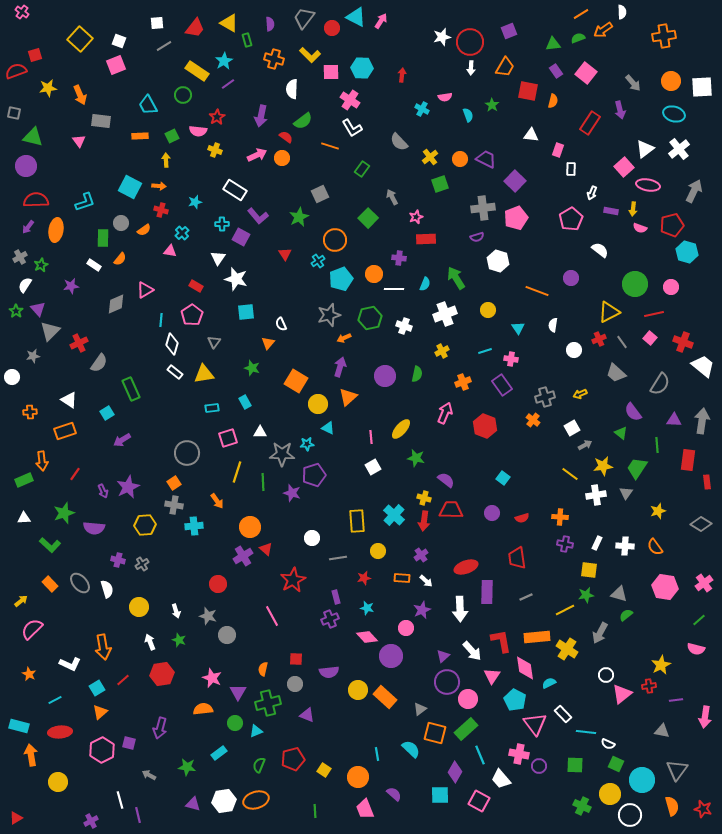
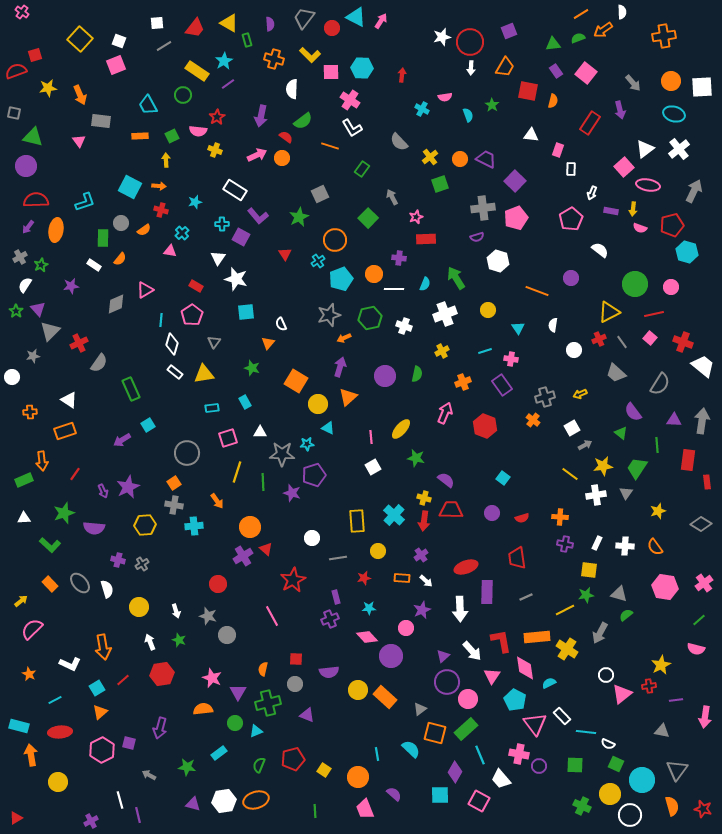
cyan square at (107, 413): moved 41 px right, 12 px down
cyan star at (367, 608): moved 2 px right; rotated 16 degrees counterclockwise
white rectangle at (563, 714): moved 1 px left, 2 px down
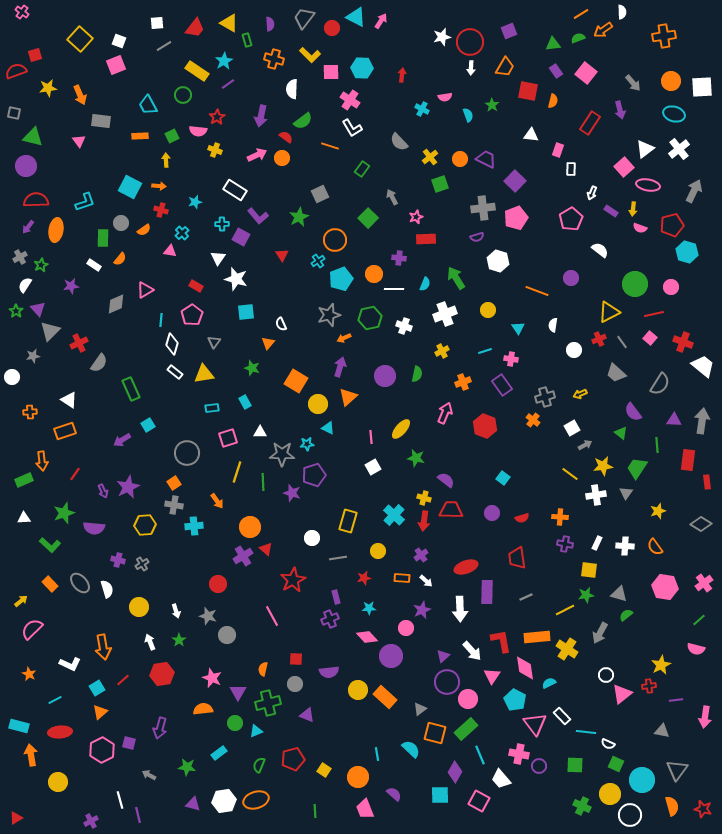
purple rectangle at (611, 211): rotated 24 degrees clockwise
red triangle at (285, 254): moved 3 px left, 1 px down
yellow rectangle at (357, 521): moved 9 px left; rotated 20 degrees clockwise
green star at (179, 640): rotated 16 degrees clockwise
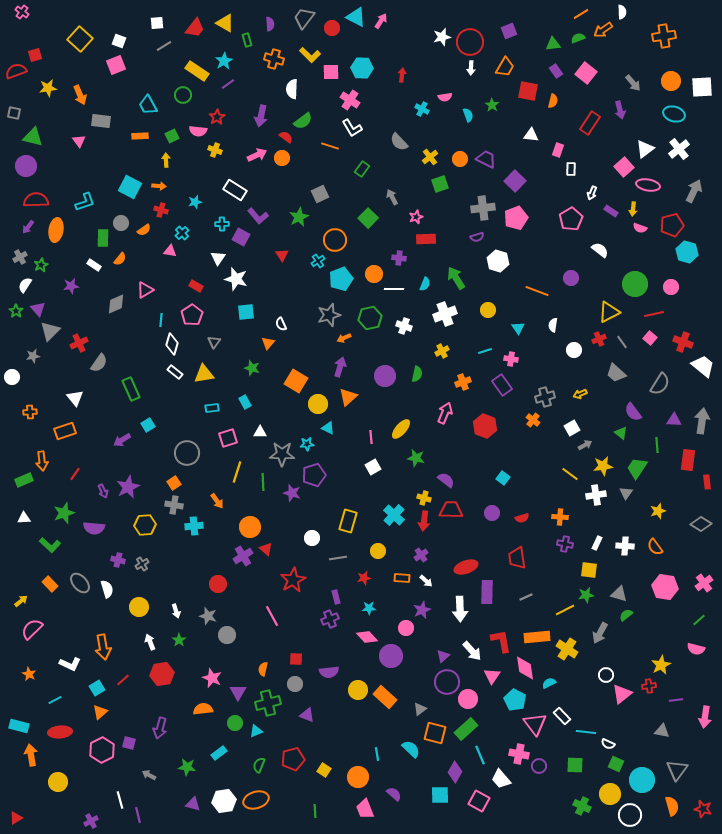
yellow triangle at (229, 23): moved 4 px left
white triangle at (69, 400): moved 6 px right, 2 px up; rotated 18 degrees clockwise
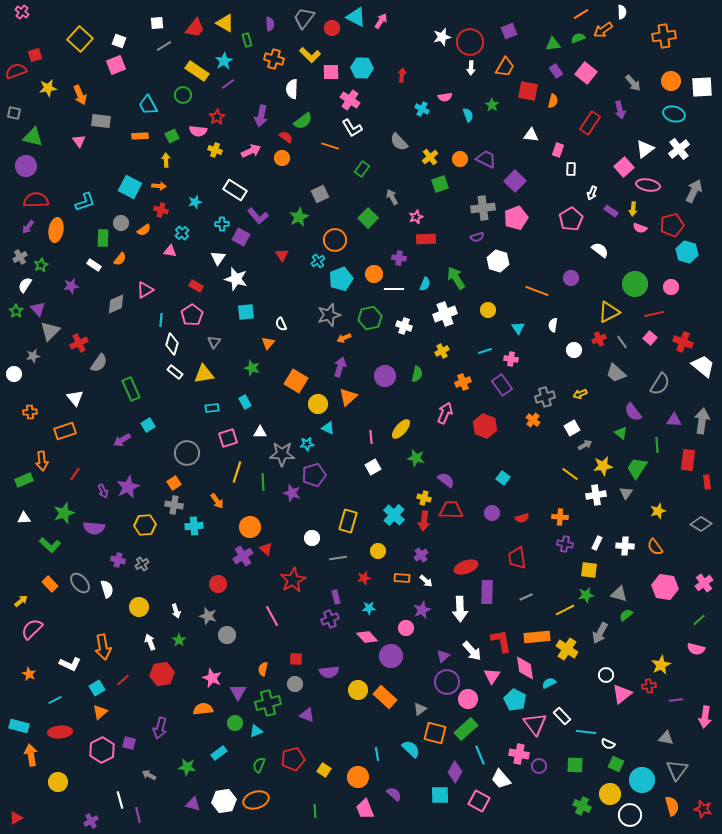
pink arrow at (257, 155): moved 6 px left, 4 px up
white circle at (12, 377): moved 2 px right, 3 px up
gray triangle at (662, 731): moved 4 px right, 7 px down
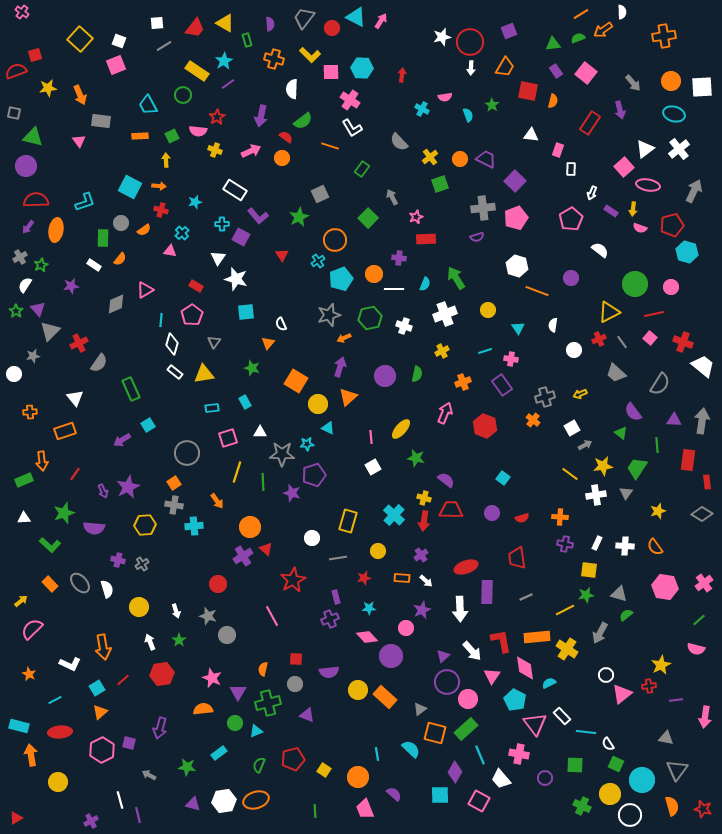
white hexagon at (498, 261): moved 19 px right, 5 px down
gray diamond at (701, 524): moved 1 px right, 10 px up
white semicircle at (608, 744): rotated 32 degrees clockwise
purple circle at (539, 766): moved 6 px right, 12 px down
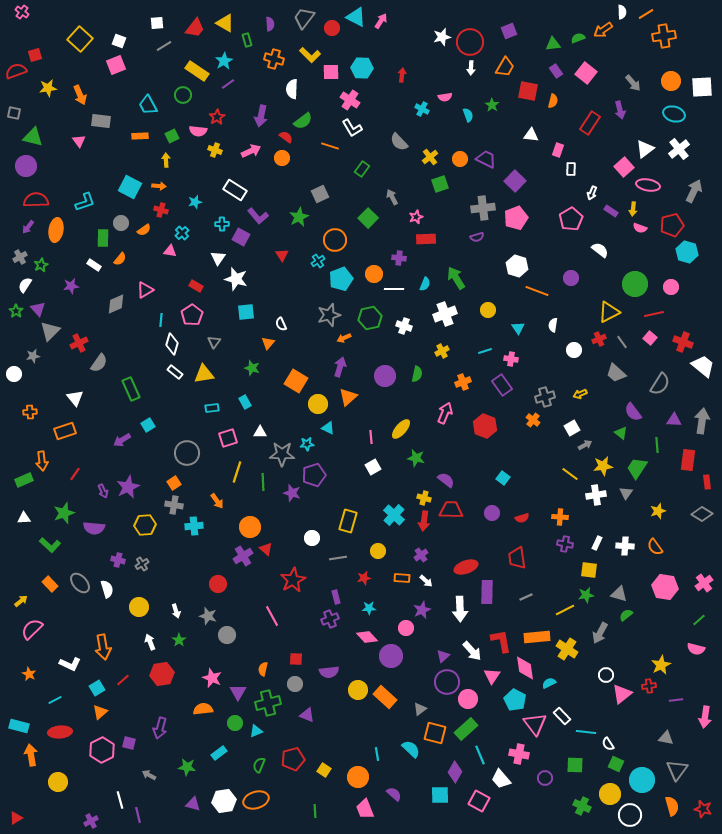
orange line at (581, 14): moved 65 px right
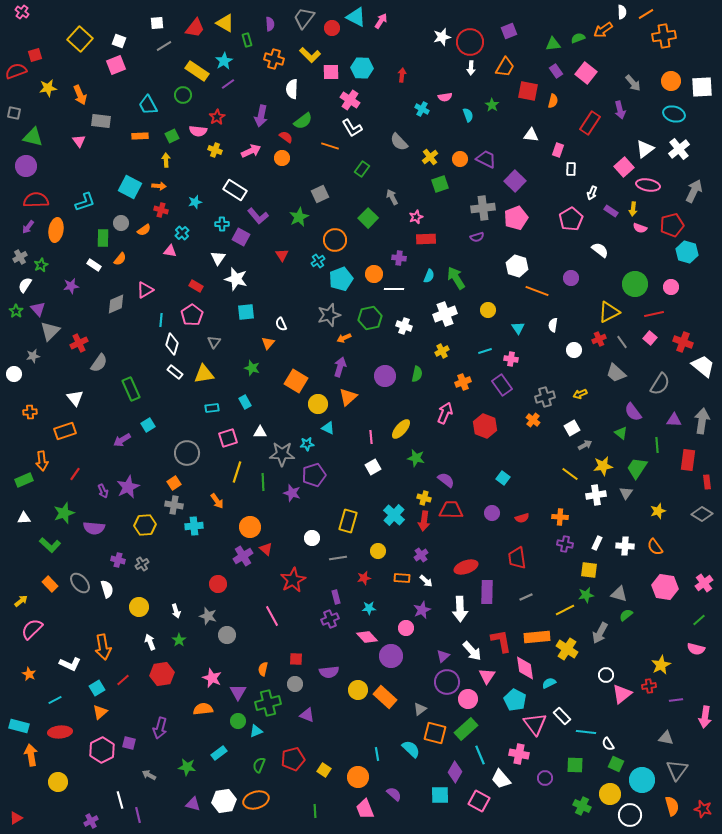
cyan semicircle at (425, 284): moved 4 px right, 8 px up
pink triangle at (492, 676): moved 5 px left
green circle at (235, 723): moved 3 px right, 2 px up
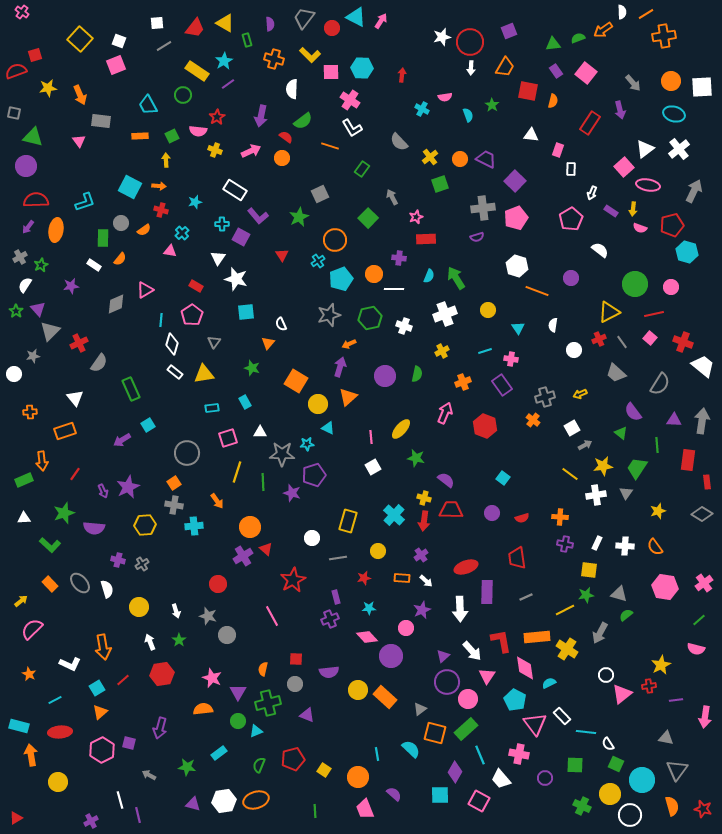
orange arrow at (344, 338): moved 5 px right, 6 px down
